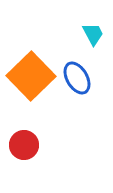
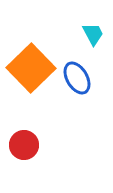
orange square: moved 8 px up
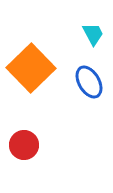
blue ellipse: moved 12 px right, 4 px down
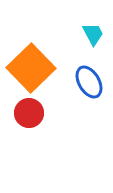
red circle: moved 5 px right, 32 px up
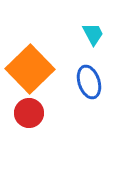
orange square: moved 1 px left, 1 px down
blue ellipse: rotated 12 degrees clockwise
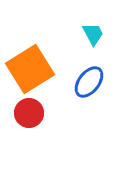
orange square: rotated 12 degrees clockwise
blue ellipse: rotated 56 degrees clockwise
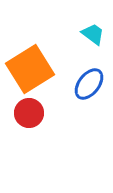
cyan trapezoid: rotated 25 degrees counterclockwise
blue ellipse: moved 2 px down
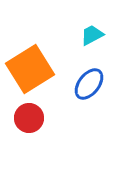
cyan trapezoid: moved 1 px left, 1 px down; rotated 65 degrees counterclockwise
red circle: moved 5 px down
